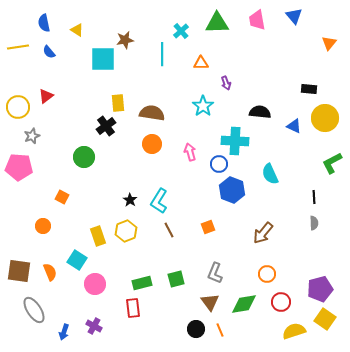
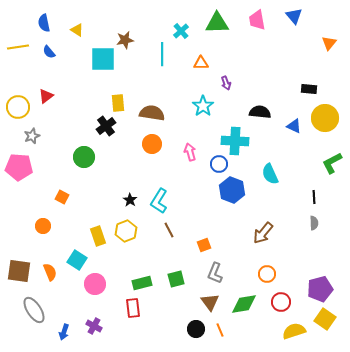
orange square at (208, 227): moved 4 px left, 18 px down
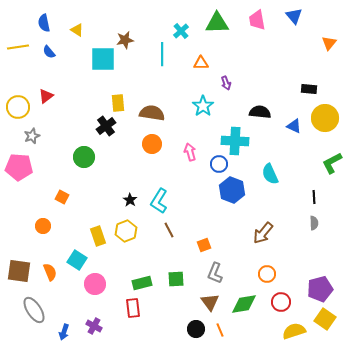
green square at (176, 279): rotated 12 degrees clockwise
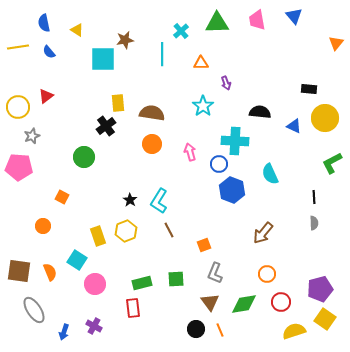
orange triangle at (329, 43): moved 7 px right
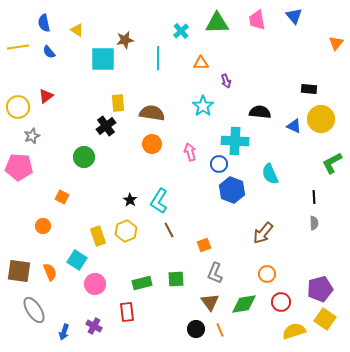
cyan line at (162, 54): moved 4 px left, 4 px down
purple arrow at (226, 83): moved 2 px up
yellow circle at (325, 118): moved 4 px left, 1 px down
red rectangle at (133, 308): moved 6 px left, 4 px down
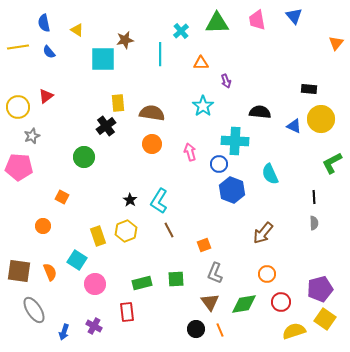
cyan line at (158, 58): moved 2 px right, 4 px up
